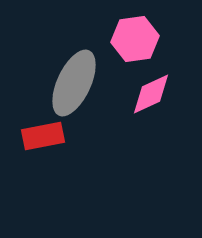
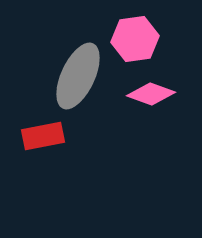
gray ellipse: moved 4 px right, 7 px up
pink diamond: rotated 45 degrees clockwise
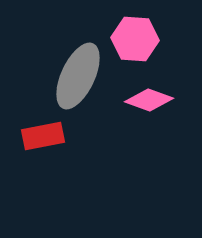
pink hexagon: rotated 12 degrees clockwise
pink diamond: moved 2 px left, 6 px down
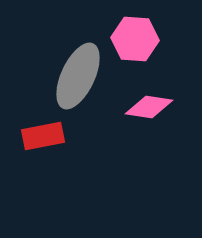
pink diamond: moved 7 px down; rotated 12 degrees counterclockwise
